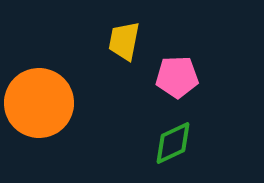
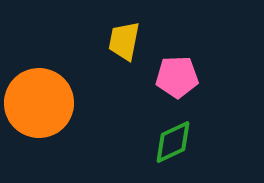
green diamond: moved 1 px up
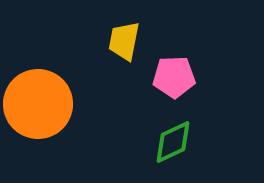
pink pentagon: moved 3 px left
orange circle: moved 1 px left, 1 px down
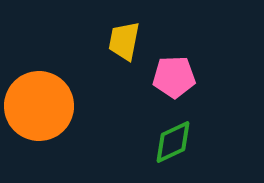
orange circle: moved 1 px right, 2 px down
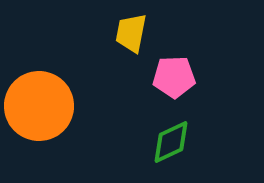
yellow trapezoid: moved 7 px right, 8 px up
green diamond: moved 2 px left
